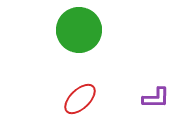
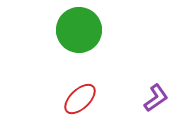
purple L-shape: rotated 36 degrees counterclockwise
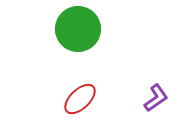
green circle: moved 1 px left, 1 px up
